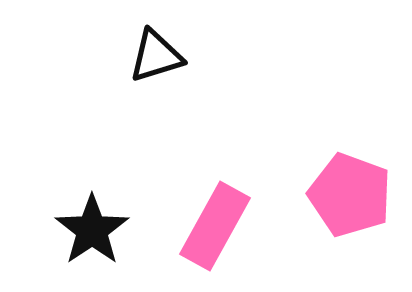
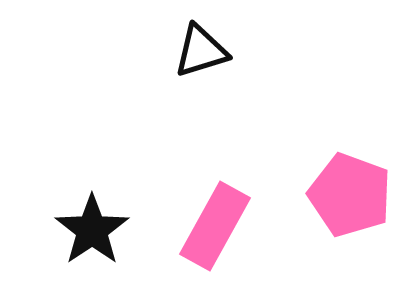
black triangle: moved 45 px right, 5 px up
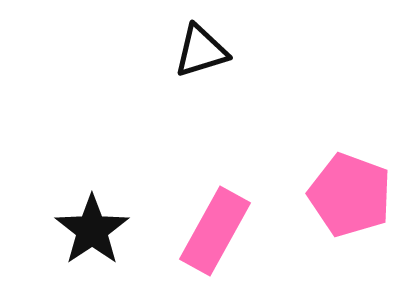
pink rectangle: moved 5 px down
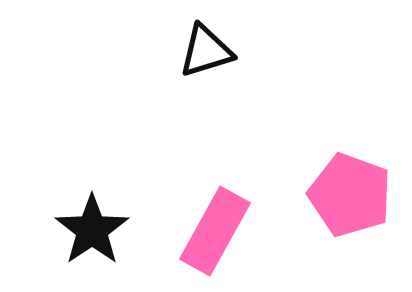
black triangle: moved 5 px right
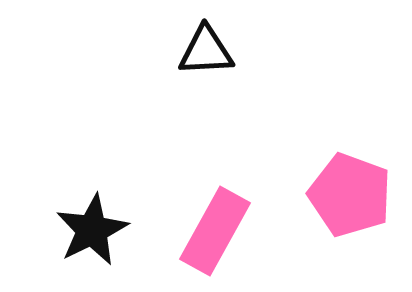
black triangle: rotated 14 degrees clockwise
black star: rotated 8 degrees clockwise
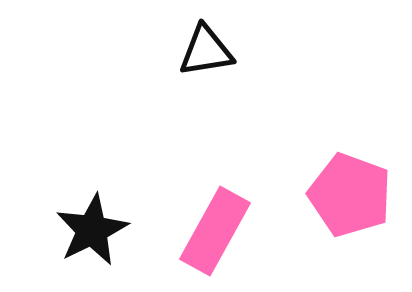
black triangle: rotated 6 degrees counterclockwise
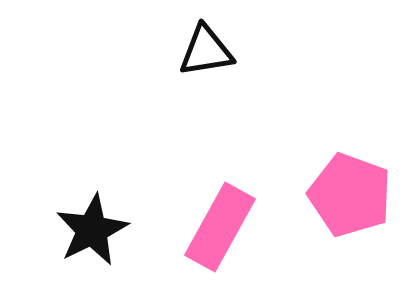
pink rectangle: moved 5 px right, 4 px up
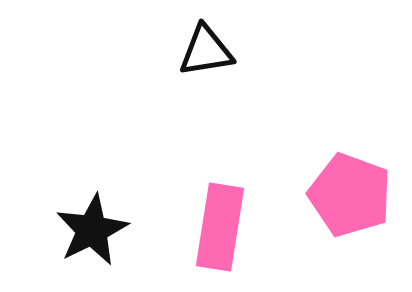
pink rectangle: rotated 20 degrees counterclockwise
